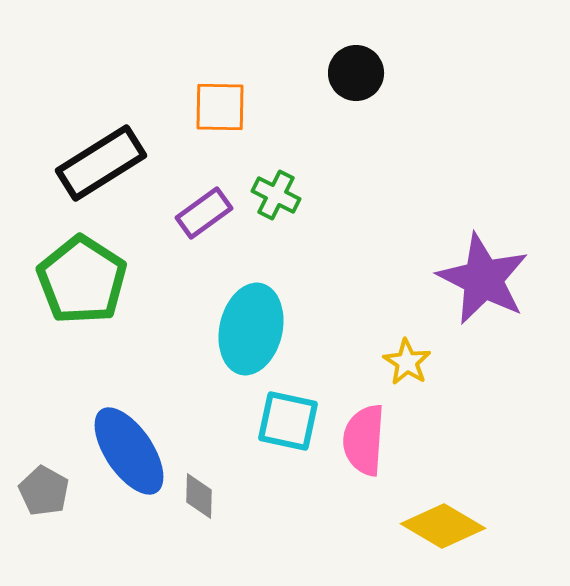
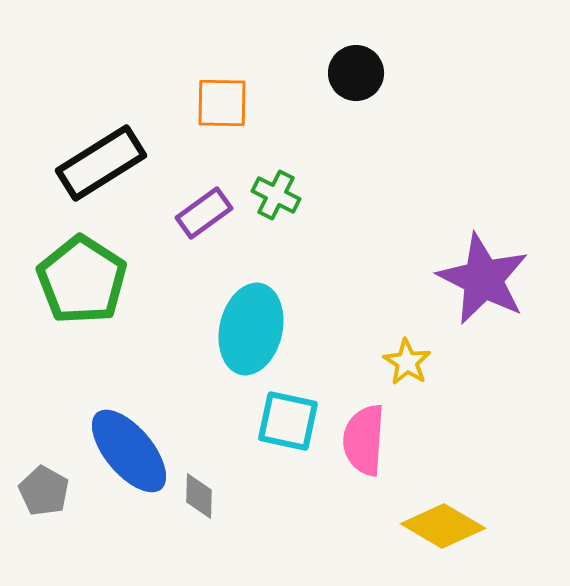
orange square: moved 2 px right, 4 px up
blue ellipse: rotated 6 degrees counterclockwise
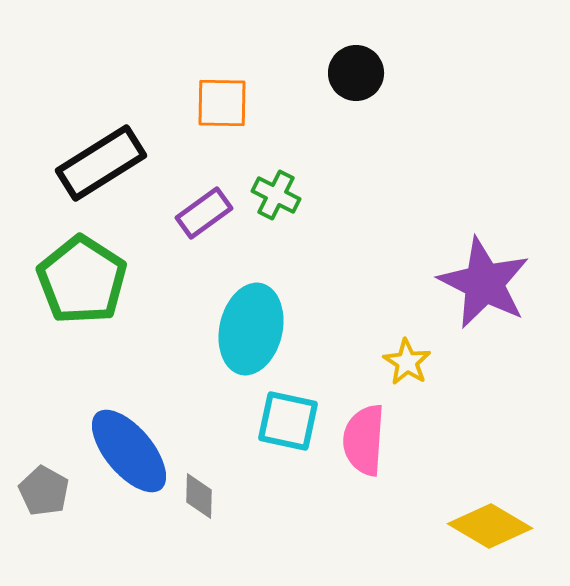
purple star: moved 1 px right, 4 px down
yellow diamond: moved 47 px right
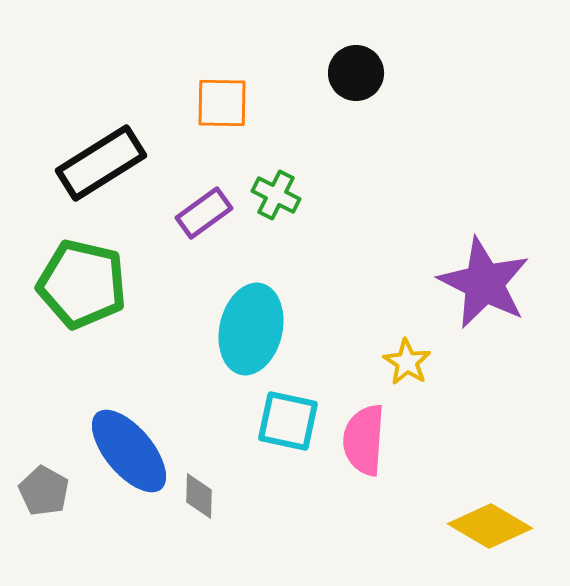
green pentagon: moved 4 px down; rotated 20 degrees counterclockwise
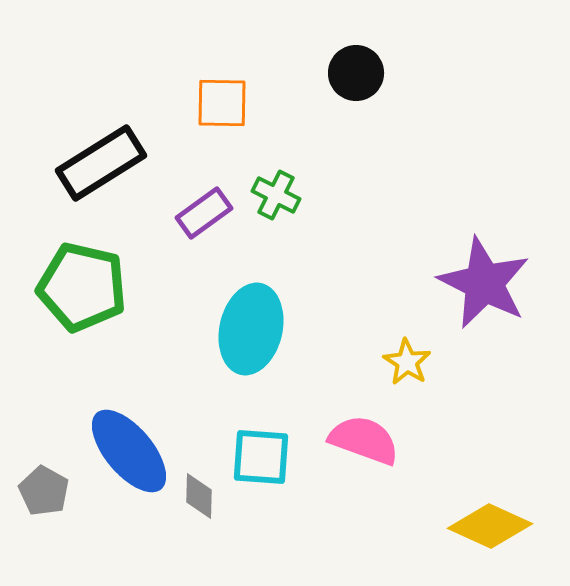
green pentagon: moved 3 px down
cyan square: moved 27 px left, 36 px down; rotated 8 degrees counterclockwise
pink semicircle: rotated 106 degrees clockwise
yellow diamond: rotated 6 degrees counterclockwise
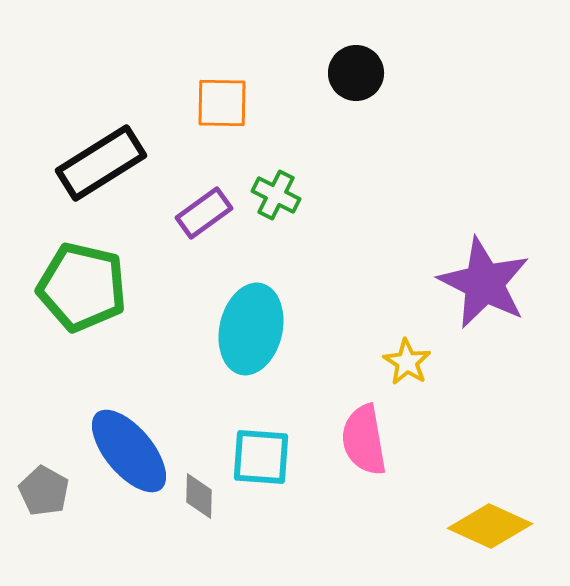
pink semicircle: rotated 120 degrees counterclockwise
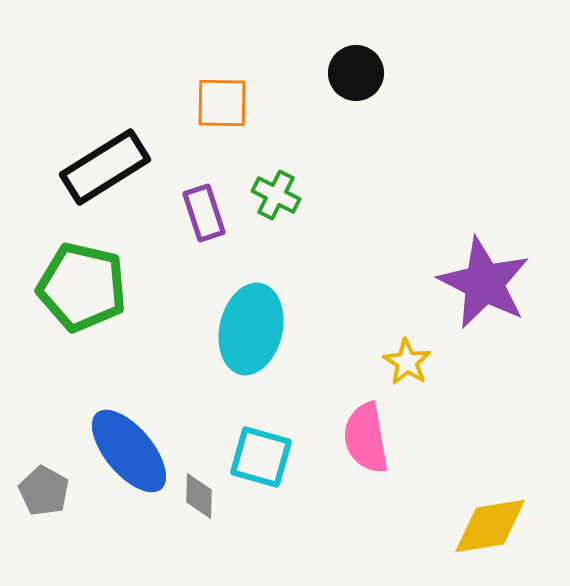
black rectangle: moved 4 px right, 4 px down
purple rectangle: rotated 72 degrees counterclockwise
pink semicircle: moved 2 px right, 2 px up
cyan square: rotated 12 degrees clockwise
yellow diamond: rotated 34 degrees counterclockwise
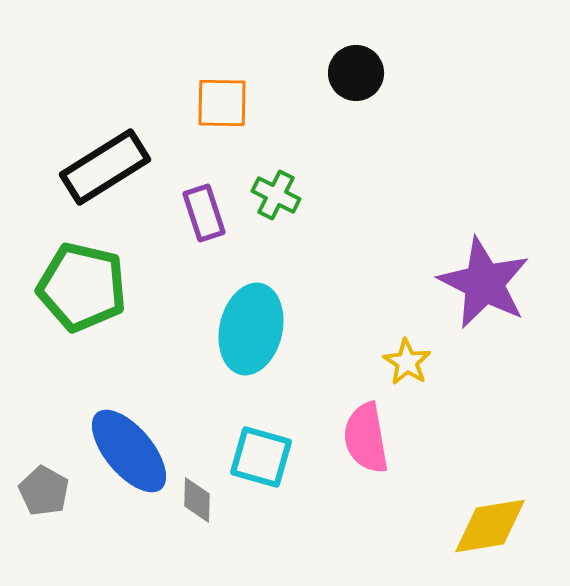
gray diamond: moved 2 px left, 4 px down
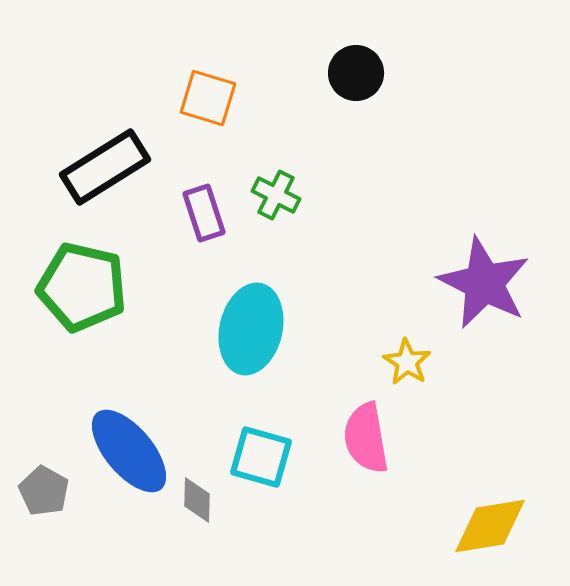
orange square: moved 14 px left, 5 px up; rotated 16 degrees clockwise
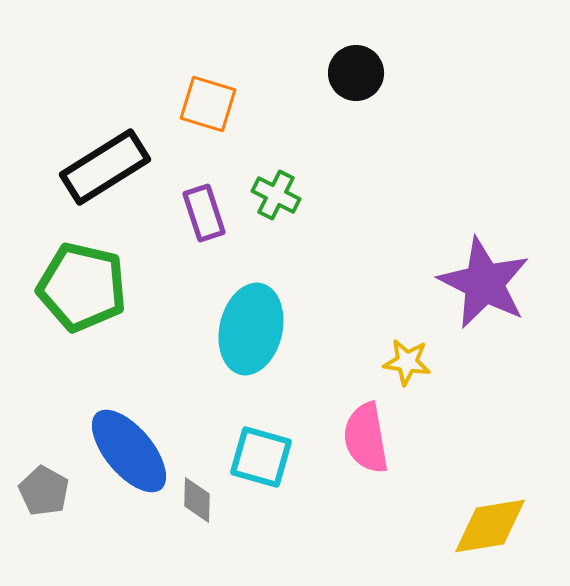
orange square: moved 6 px down
yellow star: rotated 24 degrees counterclockwise
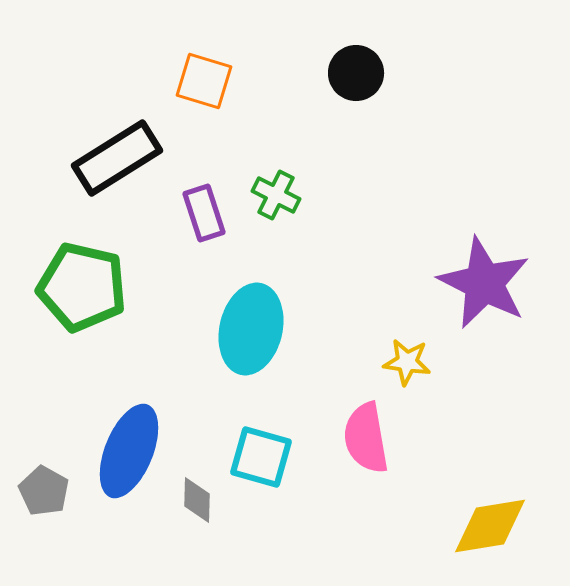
orange square: moved 4 px left, 23 px up
black rectangle: moved 12 px right, 9 px up
blue ellipse: rotated 62 degrees clockwise
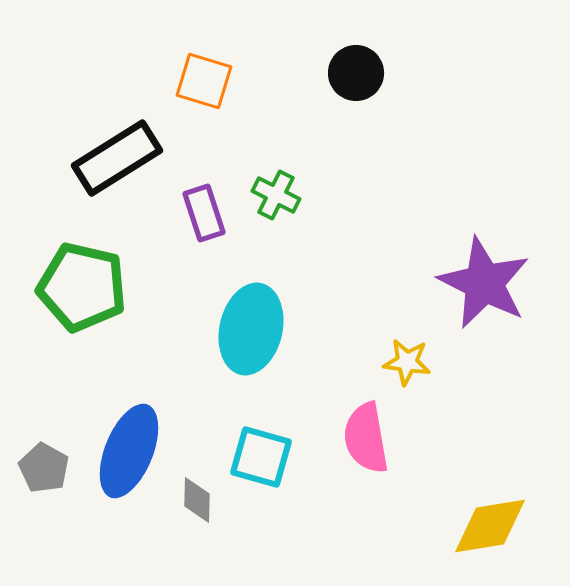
gray pentagon: moved 23 px up
